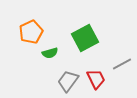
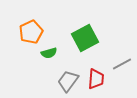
green semicircle: moved 1 px left
red trapezoid: rotated 30 degrees clockwise
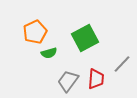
orange pentagon: moved 4 px right
gray line: rotated 18 degrees counterclockwise
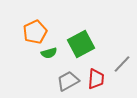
green square: moved 4 px left, 6 px down
gray trapezoid: rotated 25 degrees clockwise
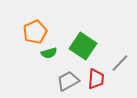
green square: moved 2 px right, 2 px down; rotated 28 degrees counterclockwise
gray line: moved 2 px left, 1 px up
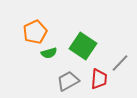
red trapezoid: moved 3 px right
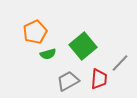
green square: rotated 16 degrees clockwise
green semicircle: moved 1 px left, 1 px down
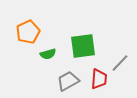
orange pentagon: moved 7 px left
green square: rotated 32 degrees clockwise
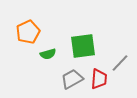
gray trapezoid: moved 4 px right, 2 px up
